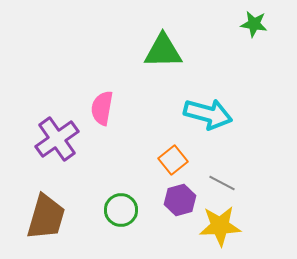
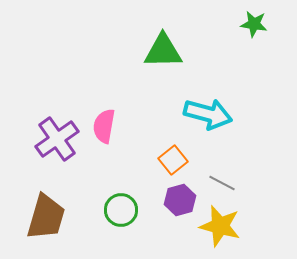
pink semicircle: moved 2 px right, 18 px down
yellow star: rotated 18 degrees clockwise
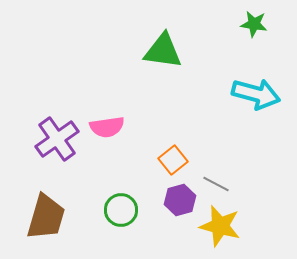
green triangle: rotated 9 degrees clockwise
cyan arrow: moved 48 px right, 20 px up
pink semicircle: moved 3 px right, 1 px down; rotated 108 degrees counterclockwise
gray line: moved 6 px left, 1 px down
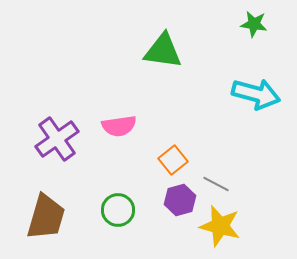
pink semicircle: moved 12 px right, 1 px up
green circle: moved 3 px left
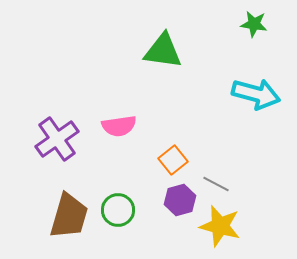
brown trapezoid: moved 23 px right, 1 px up
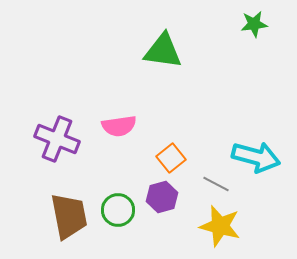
green star: rotated 16 degrees counterclockwise
cyan arrow: moved 63 px down
purple cross: rotated 33 degrees counterclockwise
orange square: moved 2 px left, 2 px up
purple hexagon: moved 18 px left, 3 px up
brown trapezoid: rotated 27 degrees counterclockwise
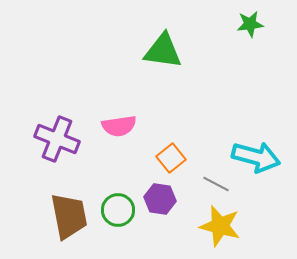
green star: moved 4 px left
purple hexagon: moved 2 px left, 2 px down; rotated 24 degrees clockwise
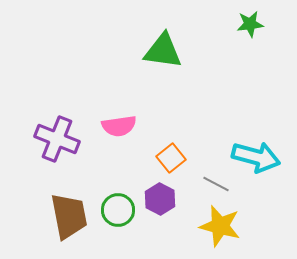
purple hexagon: rotated 20 degrees clockwise
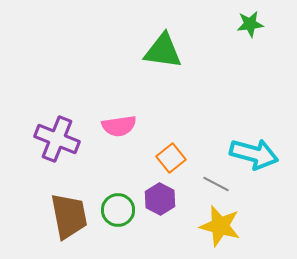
cyan arrow: moved 2 px left, 3 px up
